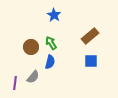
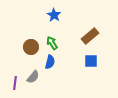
green arrow: moved 1 px right
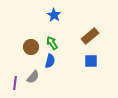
blue semicircle: moved 1 px up
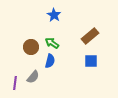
green arrow: rotated 24 degrees counterclockwise
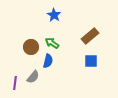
blue semicircle: moved 2 px left
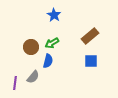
green arrow: rotated 64 degrees counterclockwise
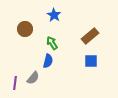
green arrow: rotated 88 degrees clockwise
brown circle: moved 6 px left, 18 px up
gray semicircle: moved 1 px down
